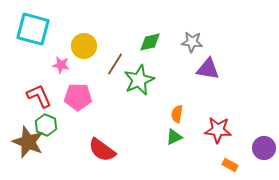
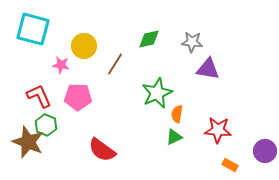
green diamond: moved 1 px left, 3 px up
green star: moved 18 px right, 13 px down
purple circle: moved 1 px right, 3 px down
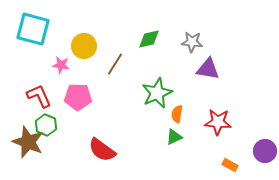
red star: moved 8 px up
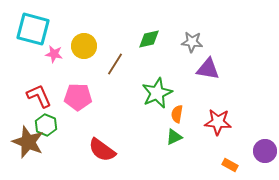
pink star: moved 7 px left, 11 px up
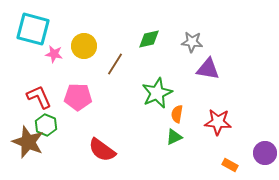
red L-shape: moved 1 px down
purple circle: moved 2 px down
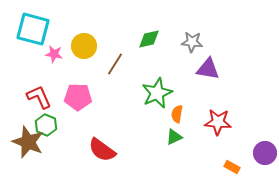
orange rectangle: moved 2 px right, 2 px down
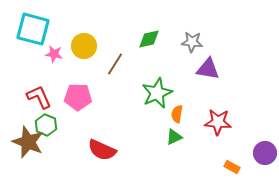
red semicircle: rotated 12 degrees counterclockwise
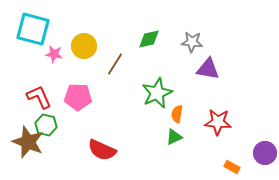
green hexagon: rotated 10 degrees counterclockwise
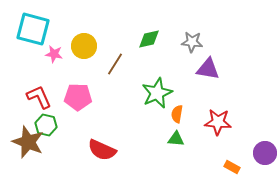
green triangle: moved 2 px right, 2 px down; rotated 30 degrees clockwise
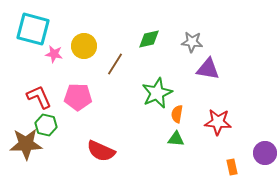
brown star: moved 2 px left, 2 px down; rotated 24 degrees counterclockwise
red semicircle: moved 1 px left, 1 px down
orange rectangle: rotated 49 degrees clockwise
